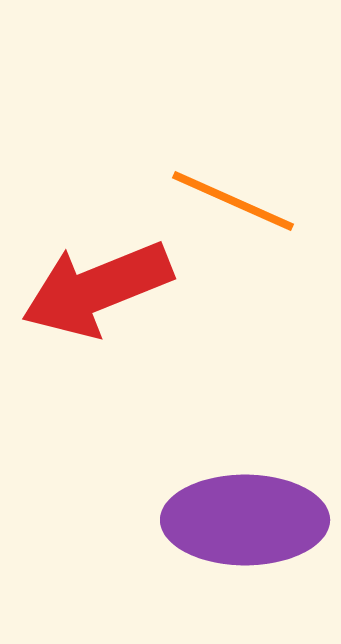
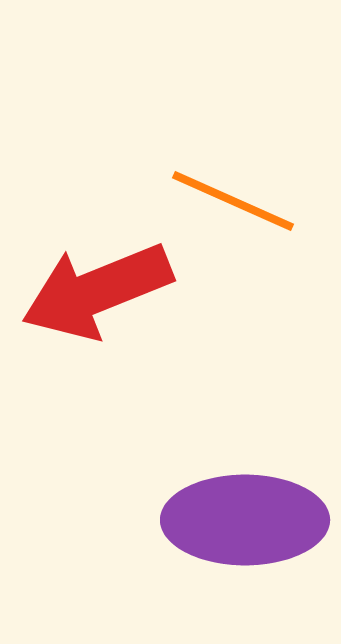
red arrow: moved 2 px down
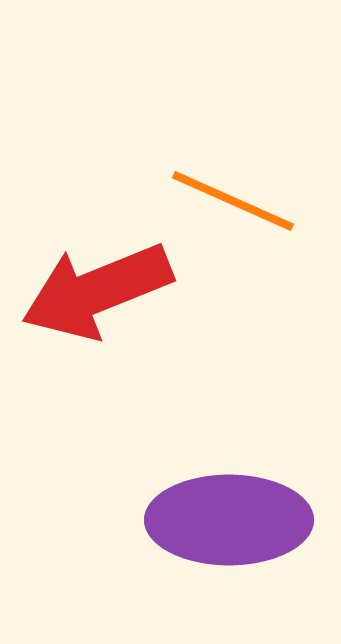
purple ellipse: moved 16 px left
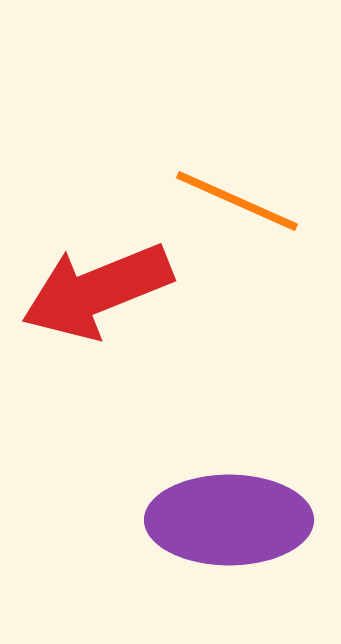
orange line: moved 4 px right
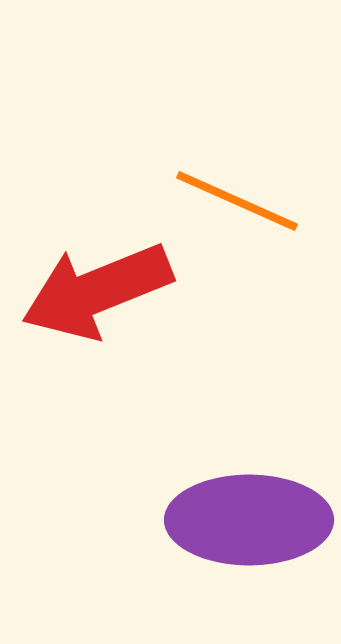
purple ellipse: moved 20 px right
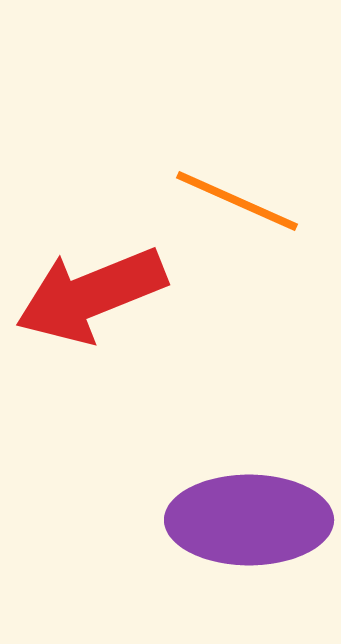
red arrow: moved 6 px left, 4 px down
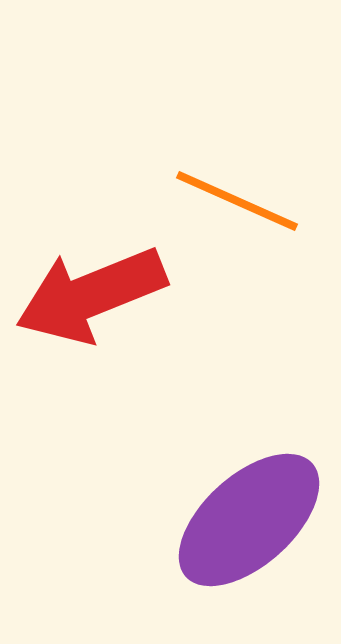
purple ellipse: rotated 42 degrees counterclockwise
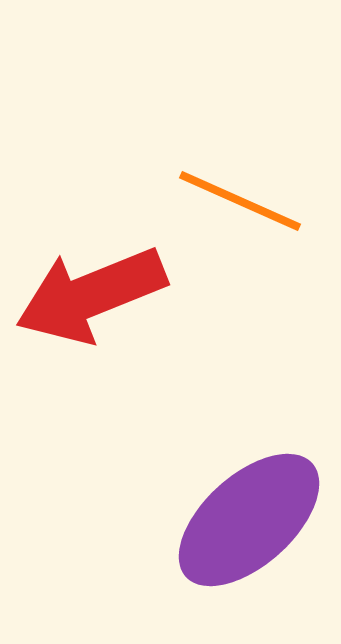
orange line: moved 3 px right
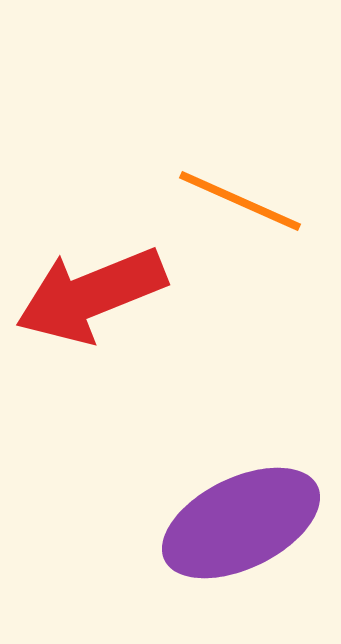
purple ellipse: moved 8 px left, 3 px down; rotated 16 degrees clockwise
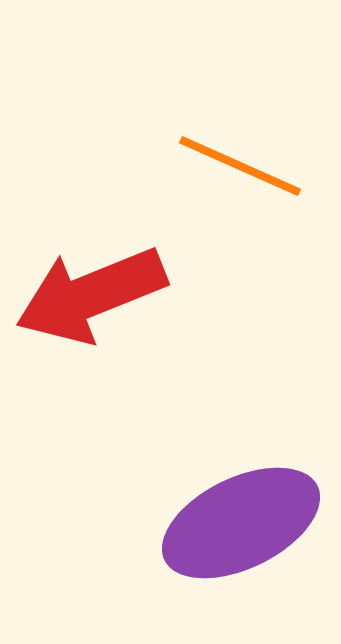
orange line: moved 35 px up
